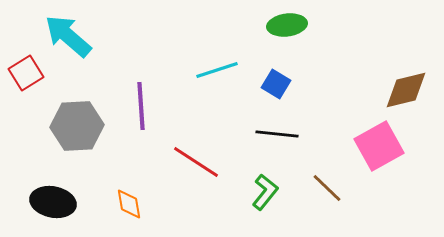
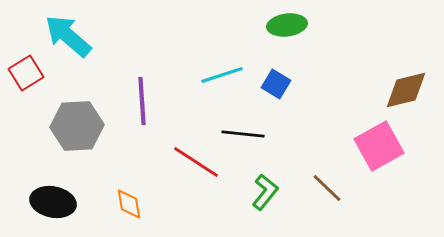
cyan line: moved 5 px right, 5 px down
purple line: moved 1 px right, 5 px up
black line: moved 34 px left
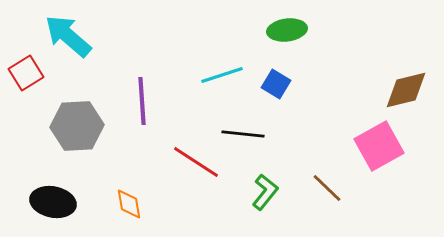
green ellipse: moved 5 px down
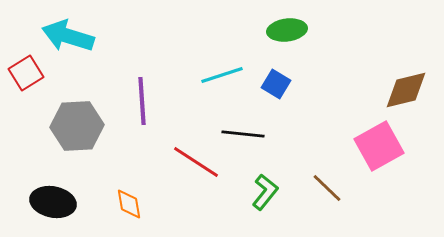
cyan arrow: rotated 24 degrees counterclockwise
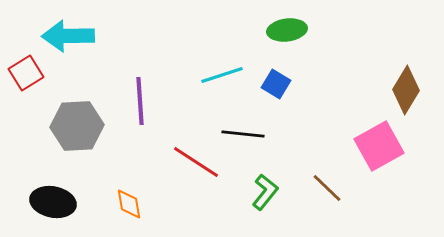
cyan arrow: rotated 18 degrees counterclockwise
brown diamond: rotated 45 degrees counterclockwise
purple line: moved 2 px left
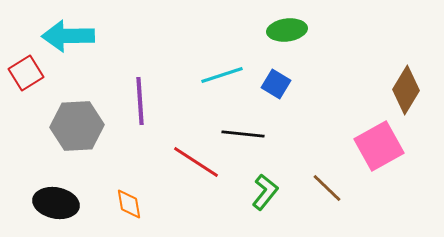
black ellipse: moved 3 px right, 1 px down
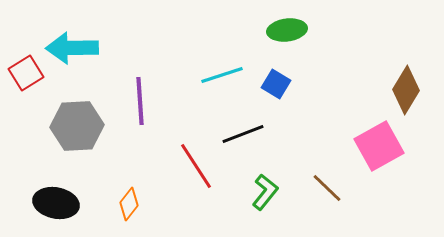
cyan arrow: moved 4 px right, 12 px down
black line: rotated 27 degrees counterclockwise
red line: moved 4 px down; rotated 24 degrees clockwise
orange diamond: rotated 48 degrees clockwise
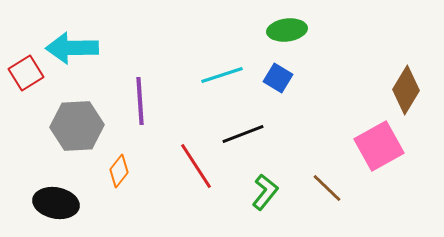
blue square: moved 2 px right, 6 px up
orange diamond: moved 10 px left, 33 px up
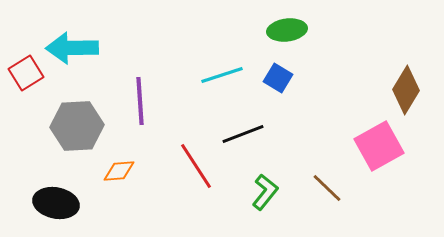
orange diamond: rotated 48 degrees clockwise
